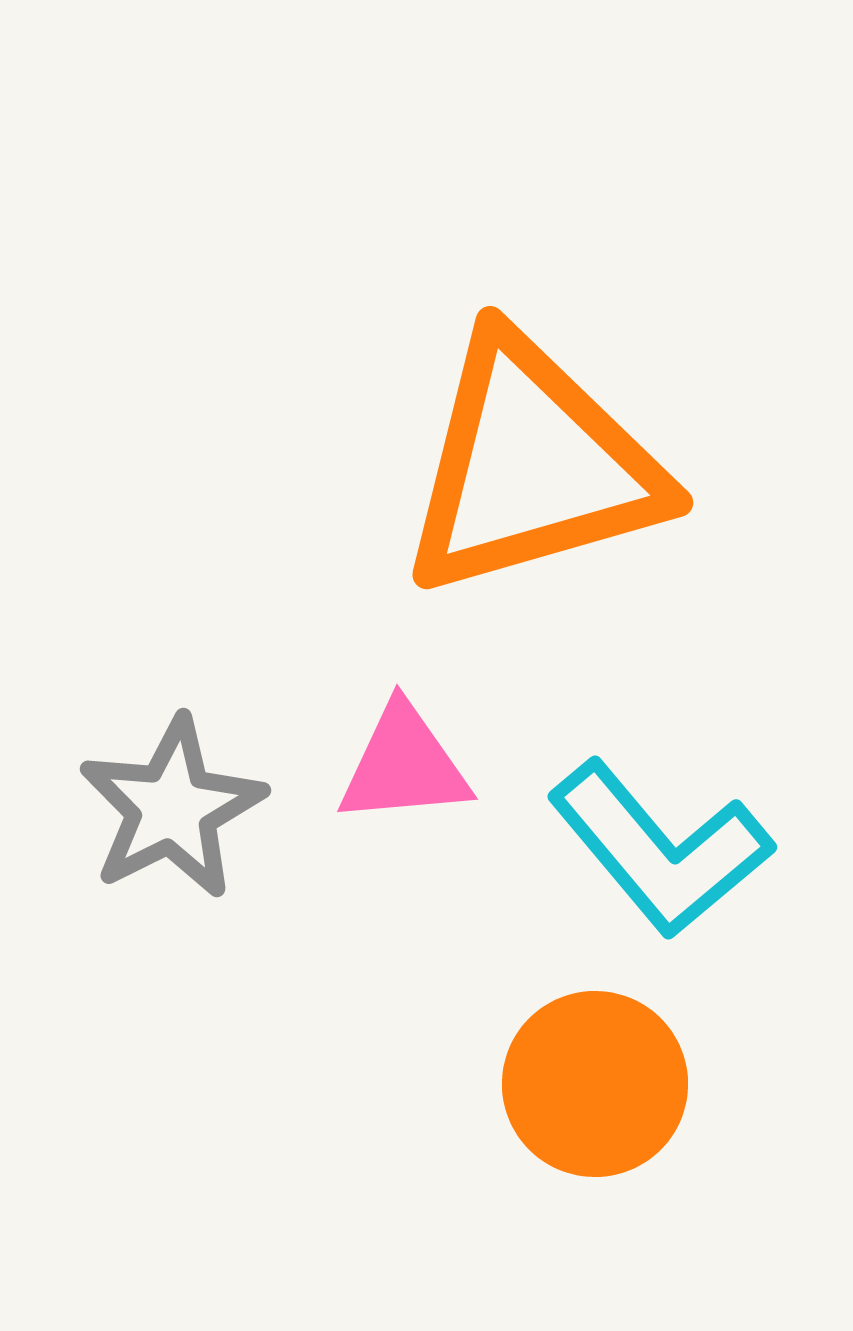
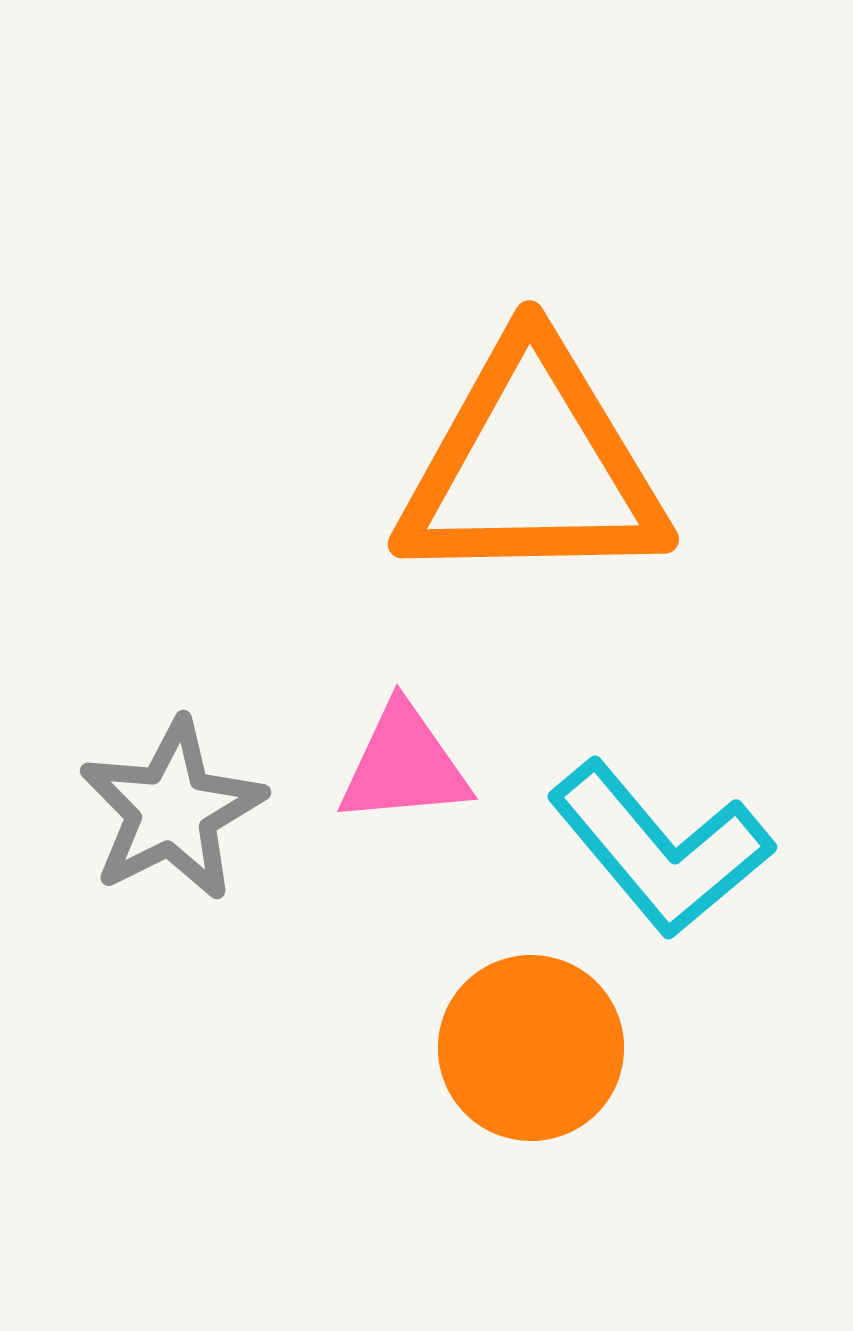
orange triangle: rotated 15 degrees clockwise
gray star: moved 2 px down
orange circle: moved 64 px left, 36 px up
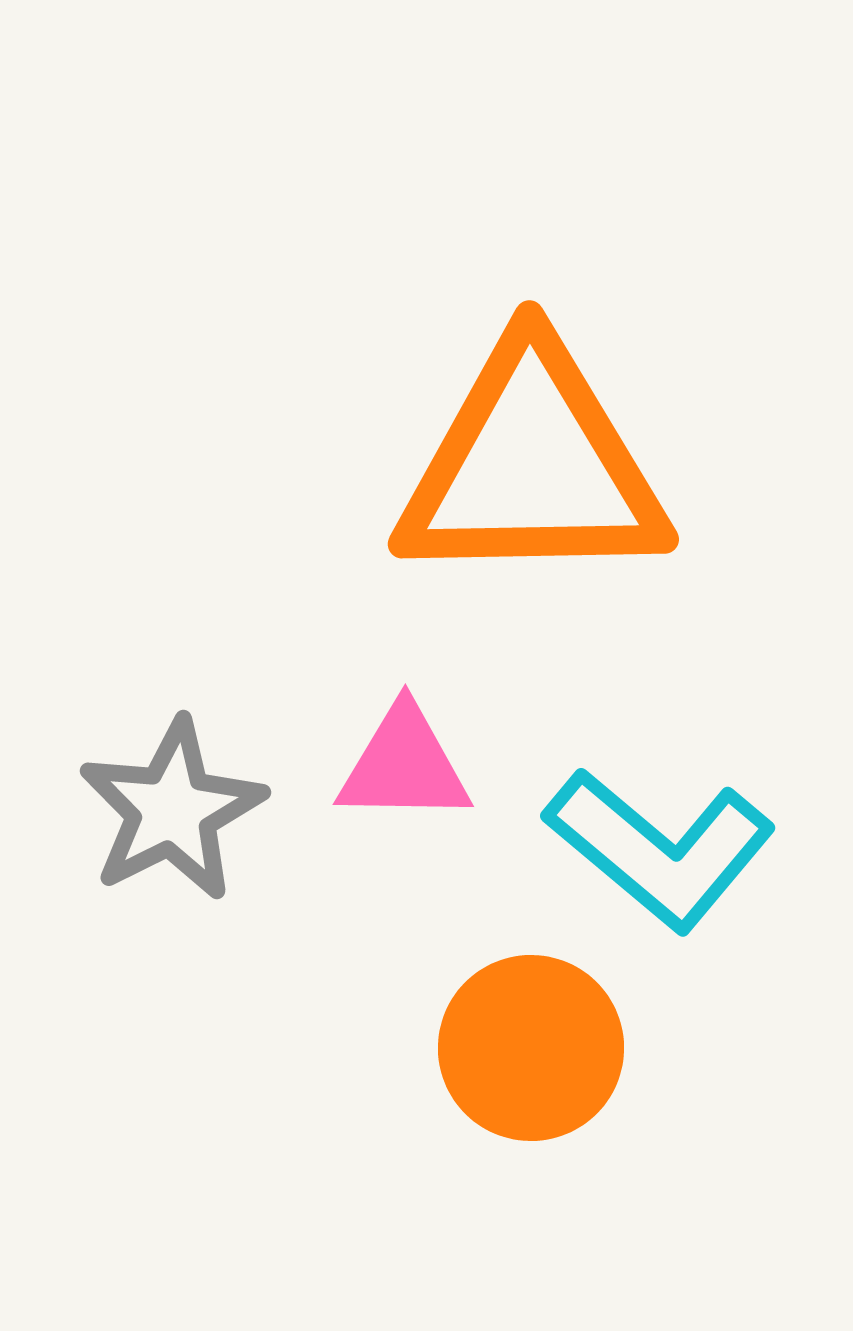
pink triangle: rotated 6 degrees clockwise
cyan L-shape: rotated 10 degrees counterclockwise
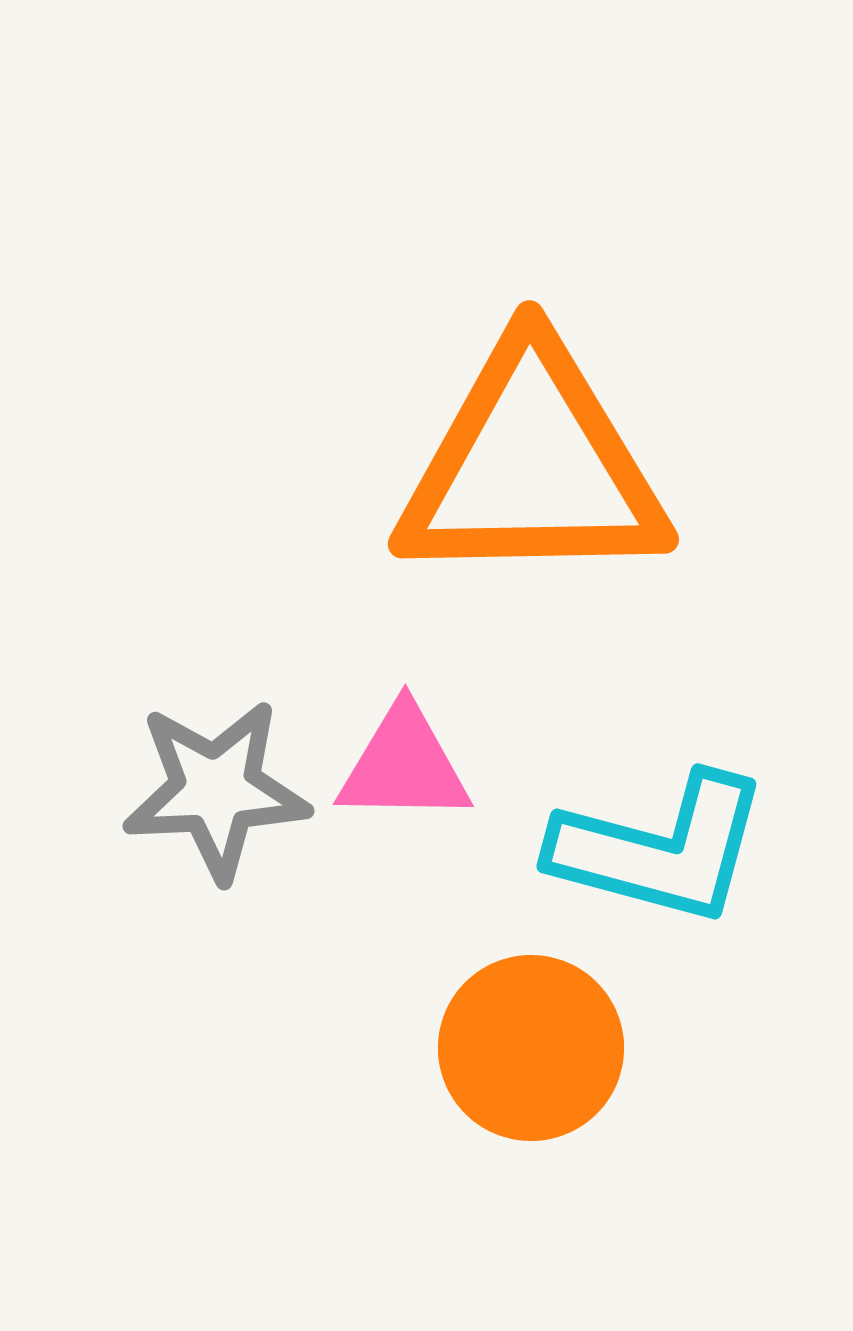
gray star: moved 44 px right, 20 px up; rotated 24 degrees clockwise
cyan L-shape: rotated 25 degrees counterclockwise
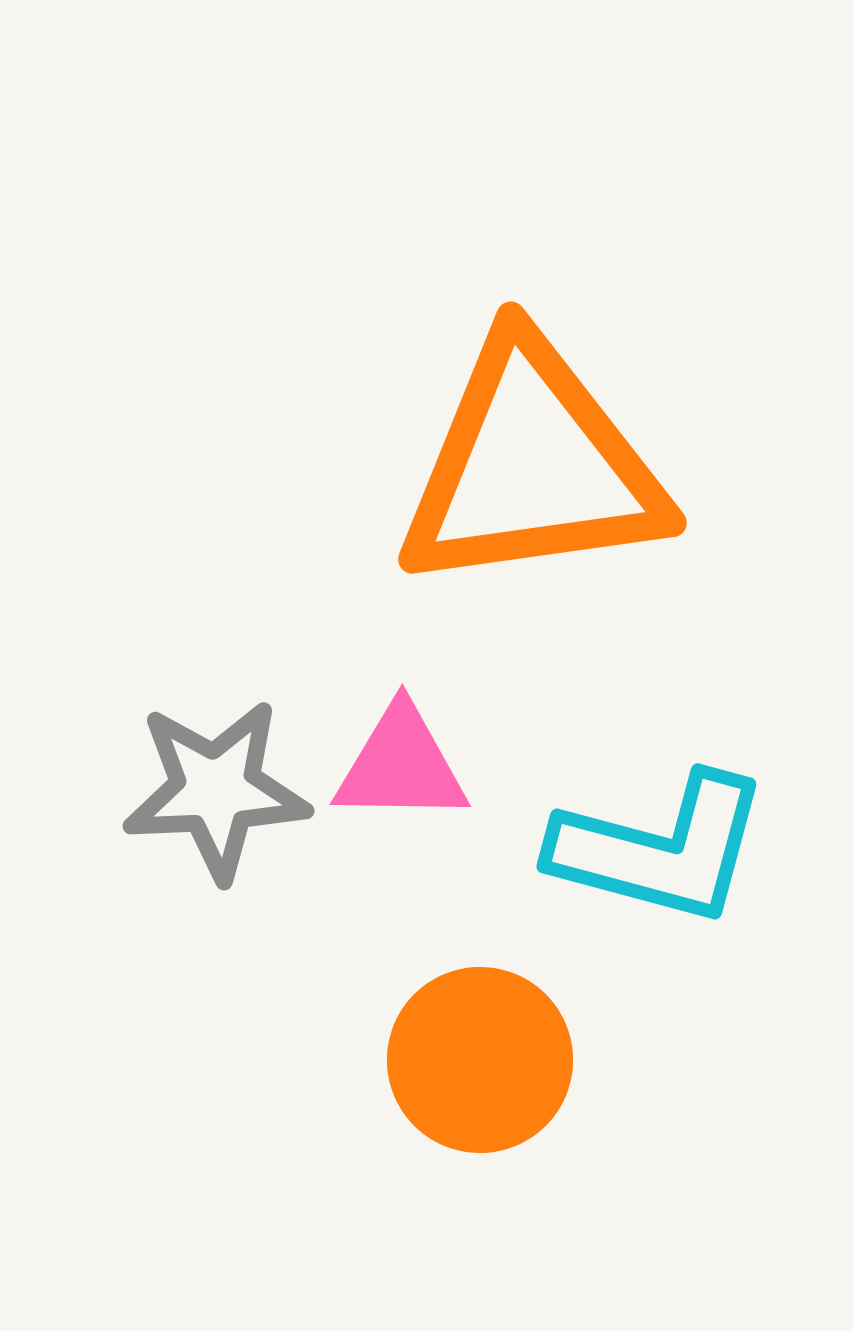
orange triangle: rotated 7 degrees counterclockwise
pink triangle: moved 3 px left
orange circle: moved 51 px left, 12 px down
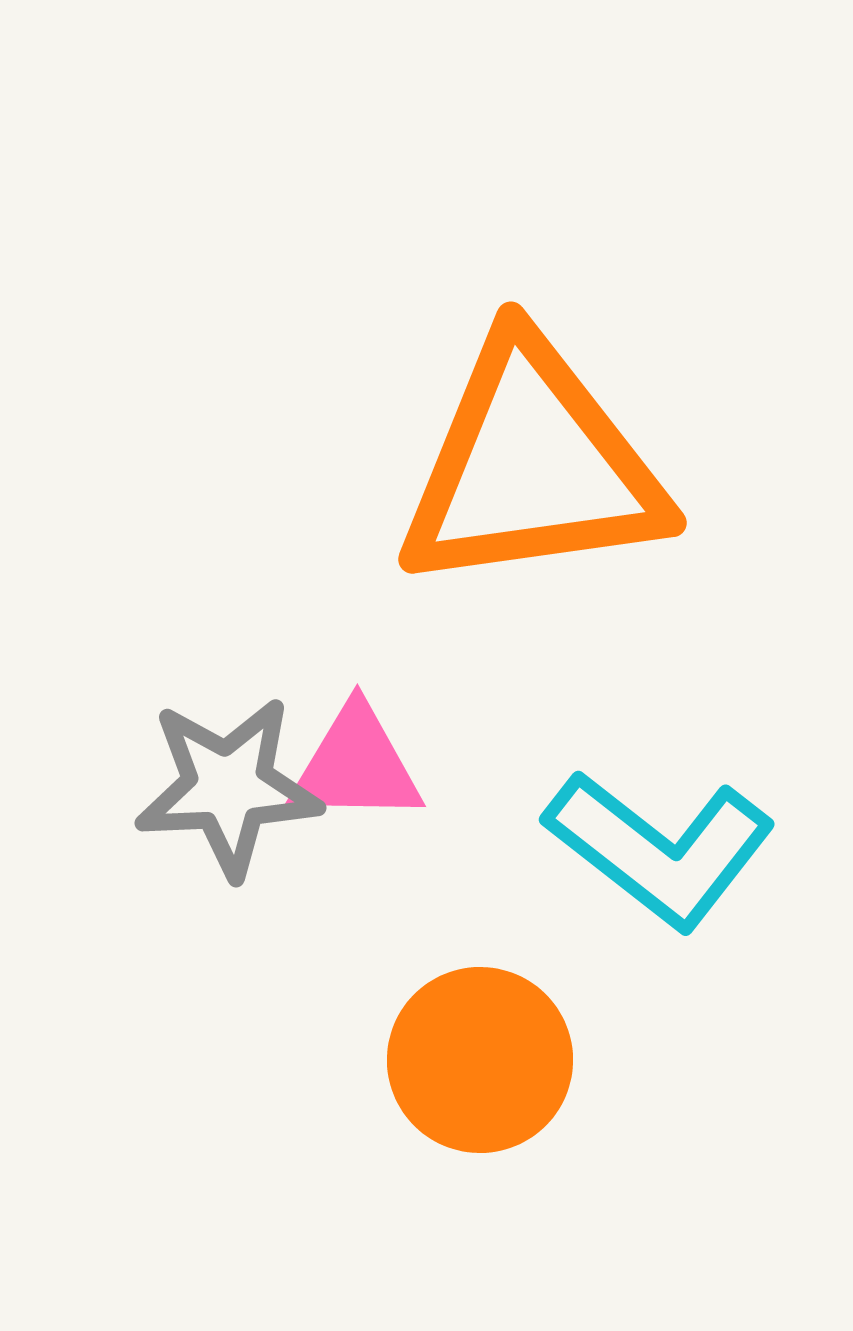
pink triangle: moved 45 px left
gray star: moved 12 px right, 3 px up
cyan L-shape: rotated 23 degrees clockwise
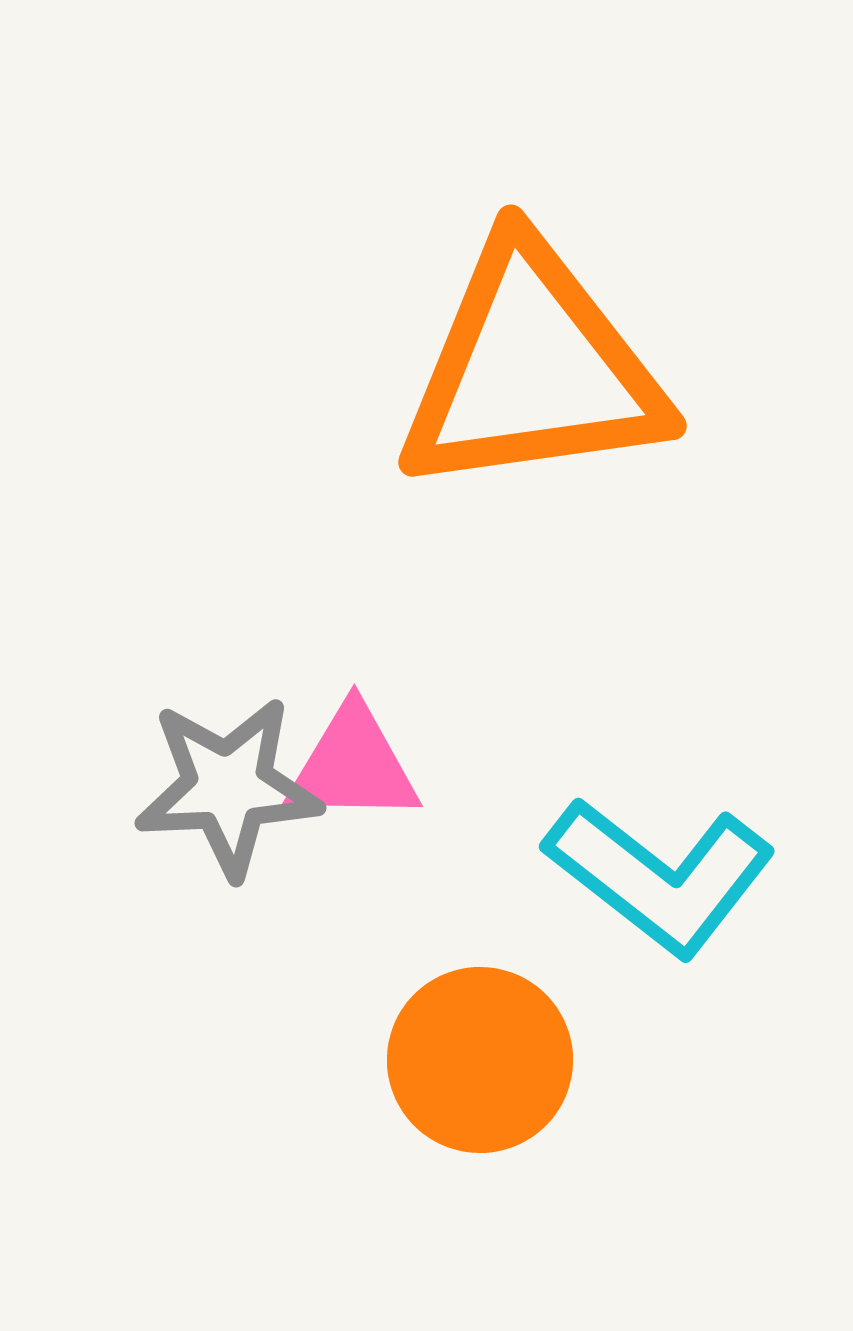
orange triangle: moved 97 px up
pink triangle: moved 3 px left
cyan L-shape: moved 27 px down
